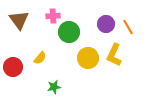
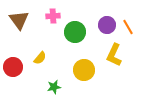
purple circle: moved 1 px right, 1 px down
green circle: moved 6 px right
yellow circle: moved 4 px left, 12 px down
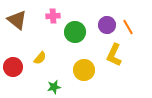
brown triangle: moved 2 px left; rotated 15 degrees counterclockwise
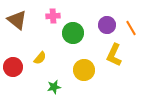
orange line: moved 3 px right, 1 px down
green circle: moved 2 px left, 1 px down
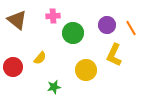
yellow circle: moved 2 px right
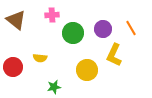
pink cross: moved 1 px left, 1 px up
brown triangle: moved 1 px left
purple circle: moved 4 px left, 4 px down
yellow semicircle: rotated 56 degrees clockwise
yellow circle: moved 1 px right
